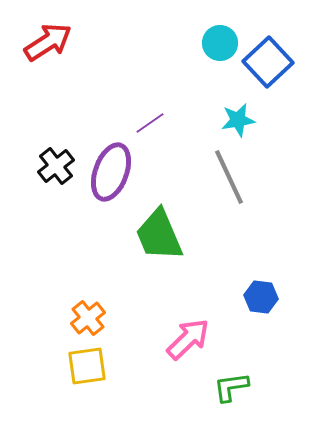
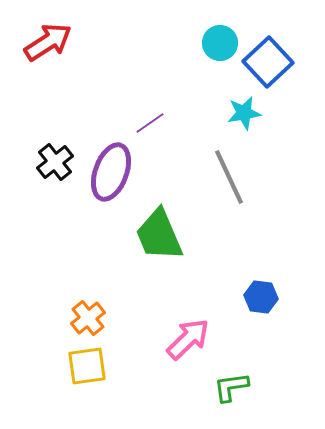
cyan star: moved 6 px right, 7 px up
black cross: moved 1 px left, 4 px up
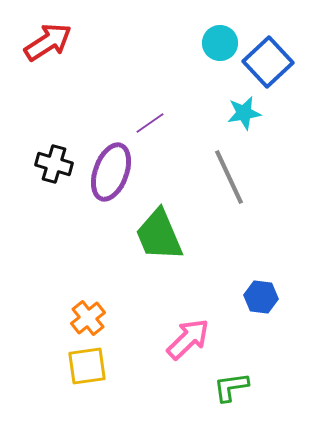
black cross: moved 1 px left, 2 px down; rotated 36 degrees counterclockwise
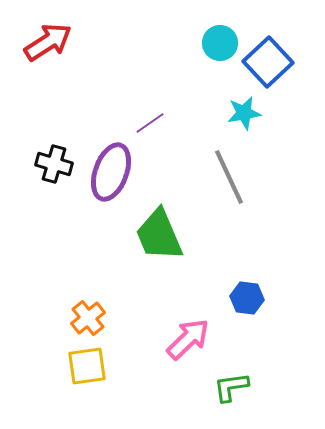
blue hexagon: moved 14 px left, 1 px down
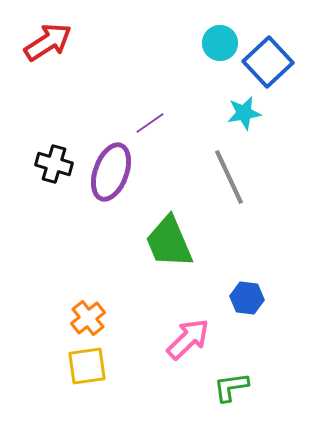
green trapezoid: moved 10 px right, 7 px down
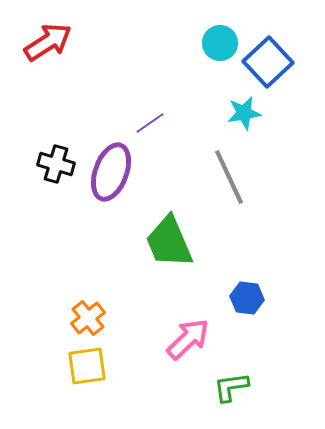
black cross: moved 2 px right
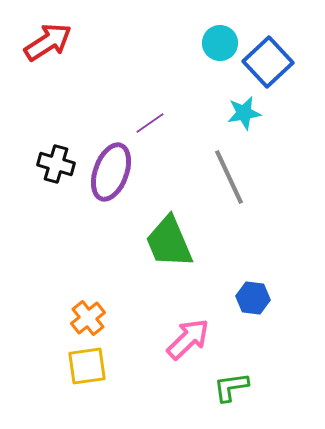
blue hexagon: moved 6 px right
